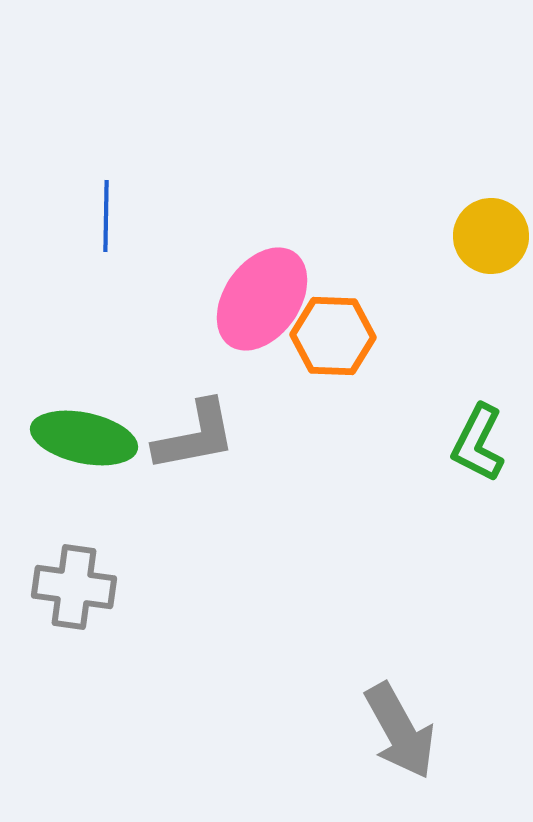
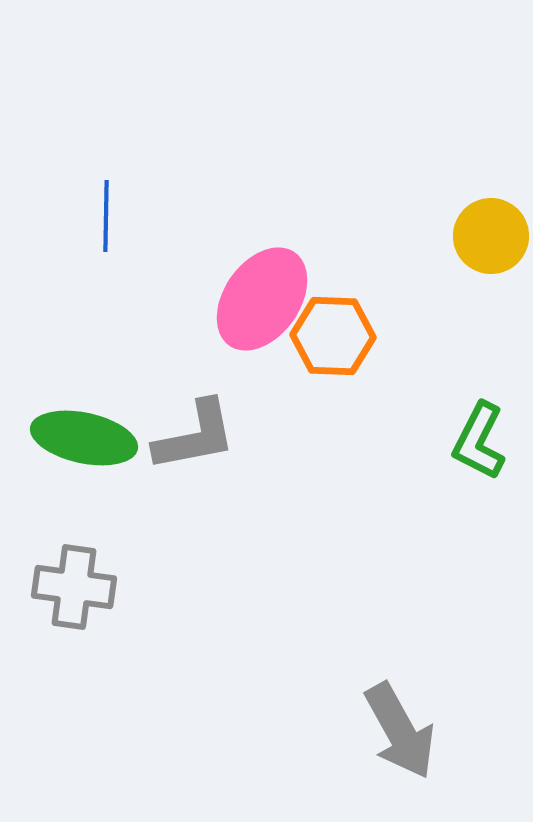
green L-shape: moved 1 px right, 2 px up
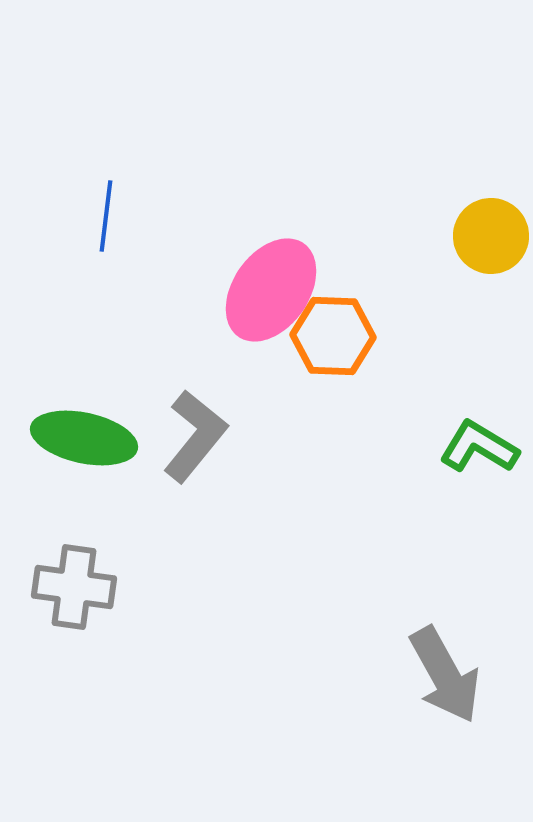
blue line: rotated 6 degrees clockwise
pink ellipse: moved 9 px right, 9 px up
gray L-shape: rotated 40 degrees counterclockwise
green L-shape: moved 6 px down; rotated 94 degrees clockwise
gray arrow: moved 45 px right, 56 px up
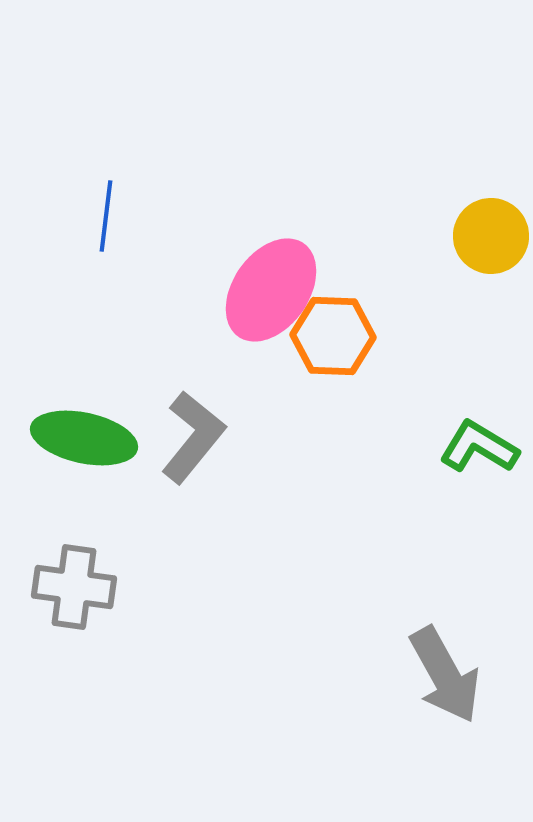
gray L-shape: moved 2 px left, 1 px down
